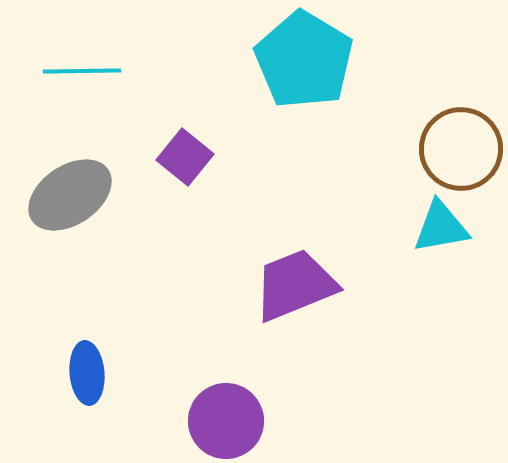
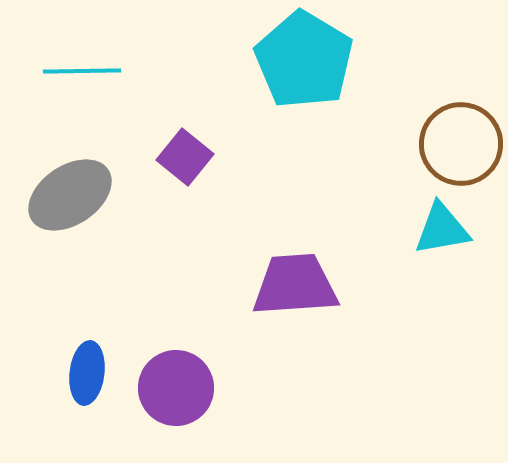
brown circle: moved 5 px up
cyan triangle: moved 1 px right, 2 px down
purple trapezoid: rotated 18 degrees clockwise
blue ellipse: rotated 12 degrees clockwise
purple circle: moved 50 px left, 33 px up
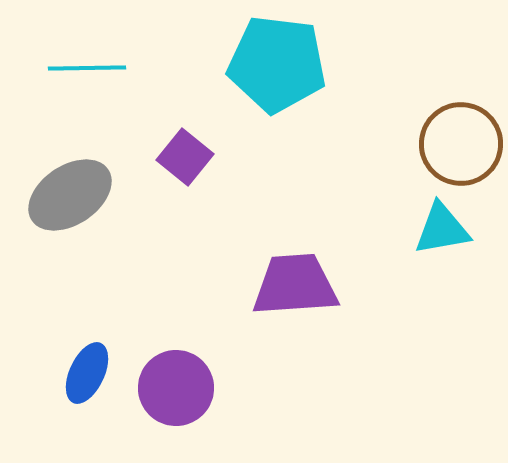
cyan pentagon: moved 27 px left, 4 px down; rotated 24 degrees counterclockwise
cyan line: moved 5 px right, 3 px up
blue ellipse: rotated 18 degrees clockwise
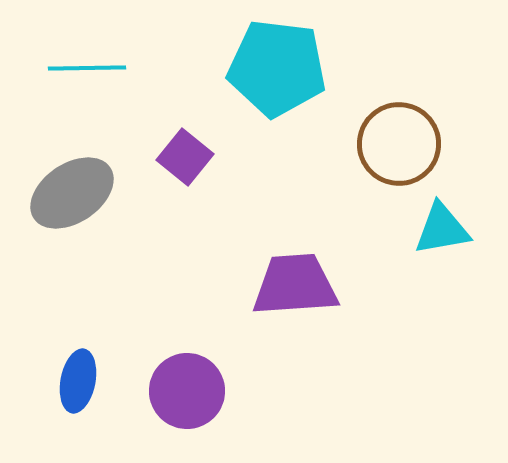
cyan pentagon: moved 4 px down
brown circle: moved 62 px left
gray ellipse: moved 2 px right, 2 px up
blue ellipse: moved 9 px left, 8 px down; rotated 14 degrees counterclockwise
purple circle: moved 11 px right, 3 px down
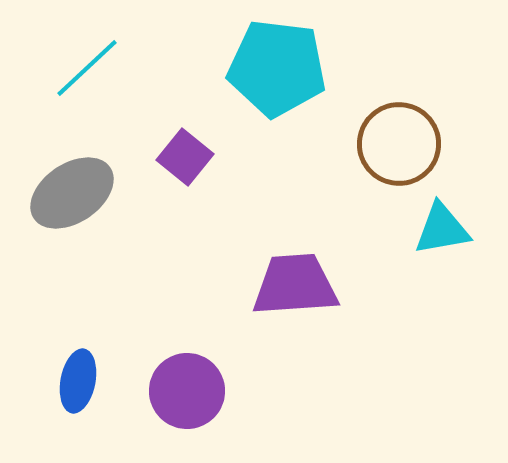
cyan line: rotated 42 degrees counterclockwise
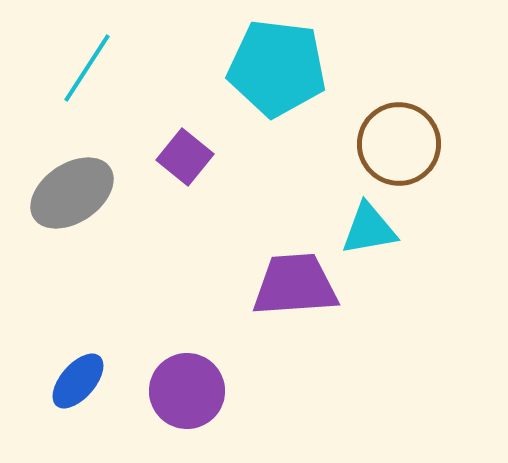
cyan line: rotated 14 degrees counterclockwise
cyan triangle: moved 73 px left
blue ellipse: rotated 30 degrees clockwise
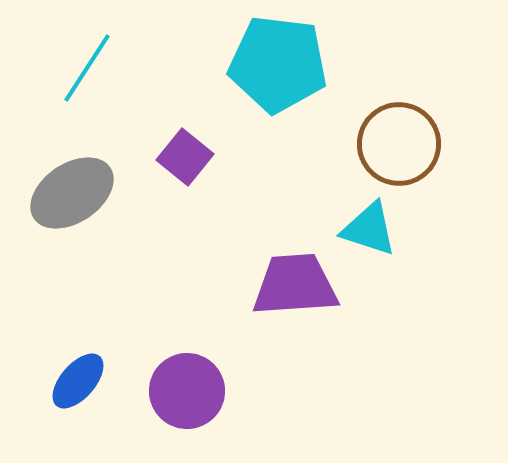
cyan pentagon: moved 1 px right, 4 px up
cyan triangle: rotated 28 degrees clockwise
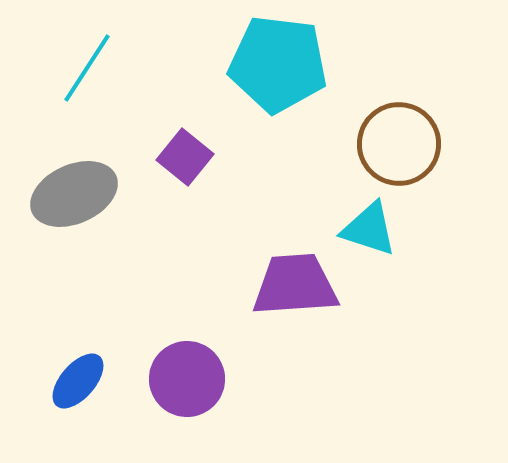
gray ellipse: moved 2 px right, 1 px down; rotated 10 degrees clockwise
purple circle: moved 12 px up
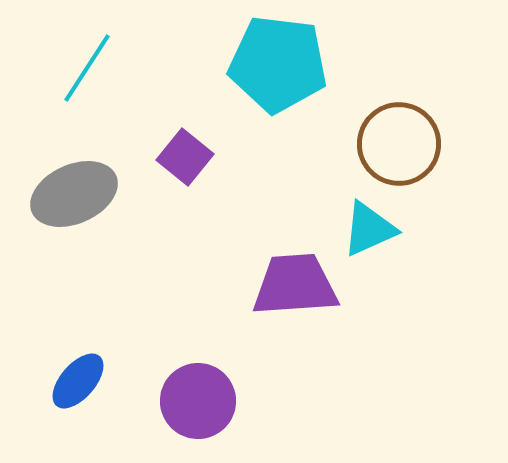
cyan triangle: rotated 42 degrees counterclockwise
purple circle: moved 11 px right, 22 px down
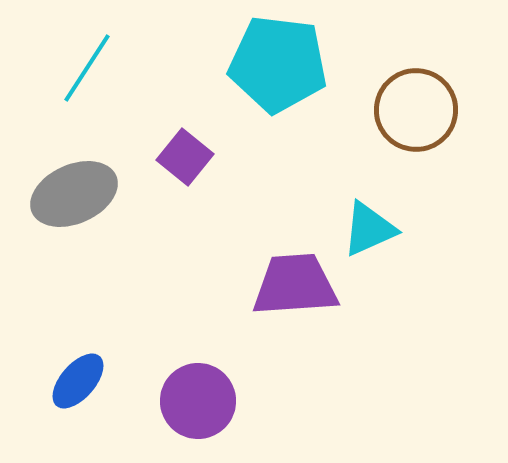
brown circle: moved 17 px right, 34 px up
